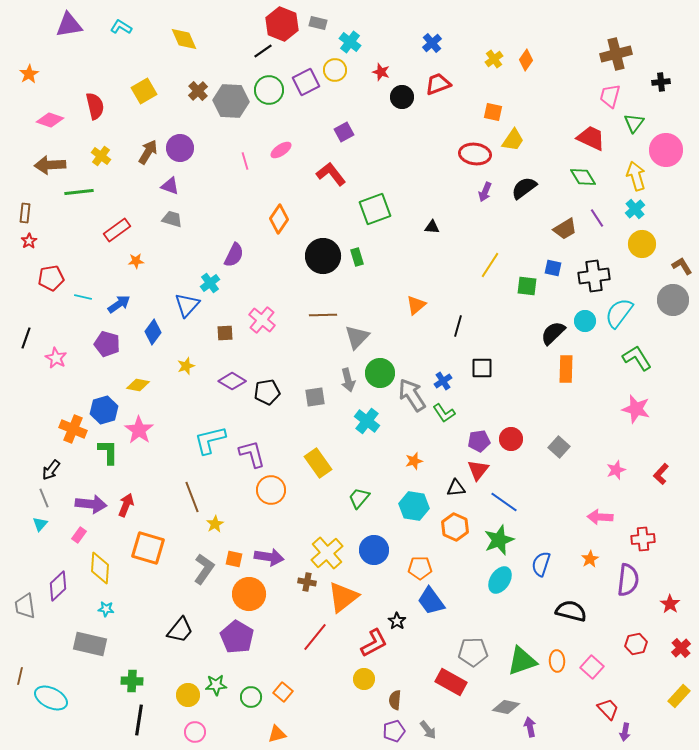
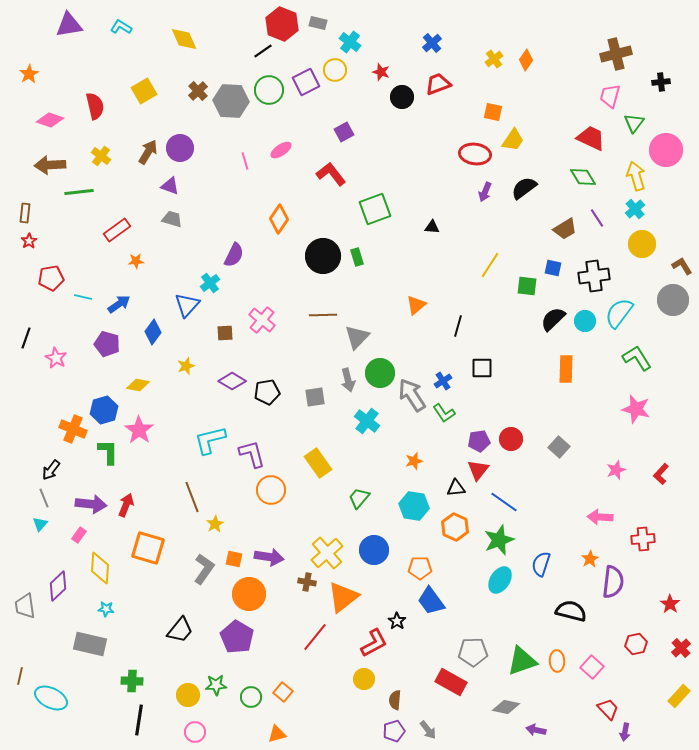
black semicircle at (553, 333): moved 14 px up
purple semicircle at (628, 580): moved 15 px left, 2 px down
purple arrow at (530, 727): moved 6 px right, 3 px down; rotated 66 degrees counterclockwise
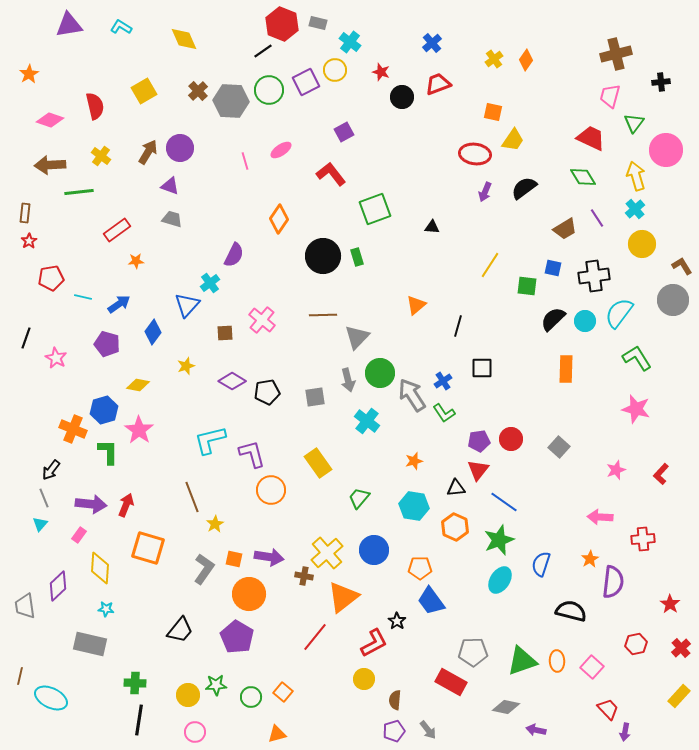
brown cross at (307, 582): moved 3 px left, 6 px up
green cross at (132, 681): moved 3 px right, 2 px down
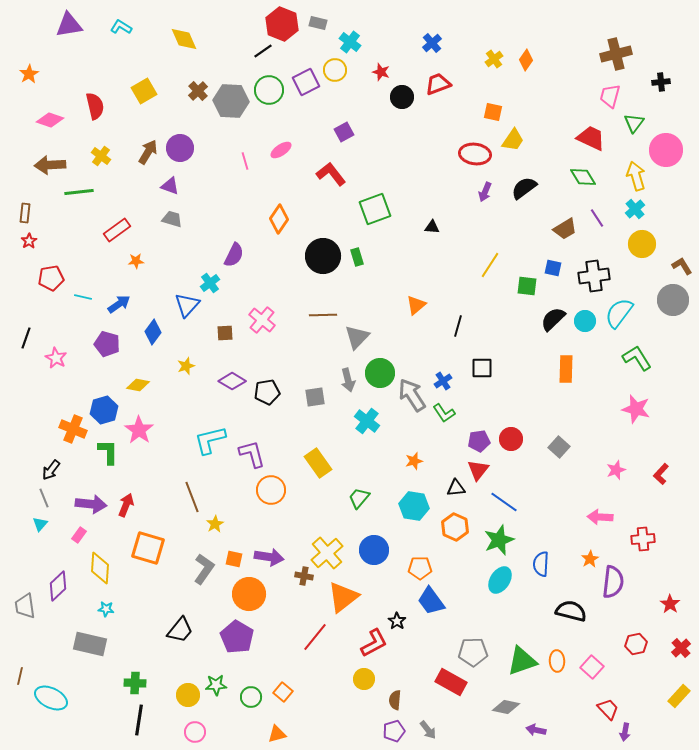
blue semicircle at (541, 564): rotated 15 degrees counterclockwise
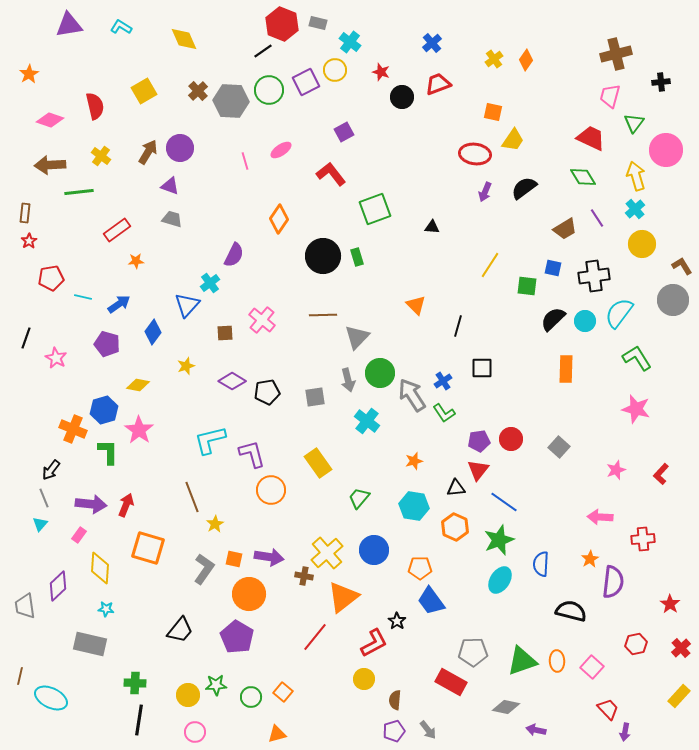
orange triangle at (416, 305): rotated 35 degrees counterclockwise
